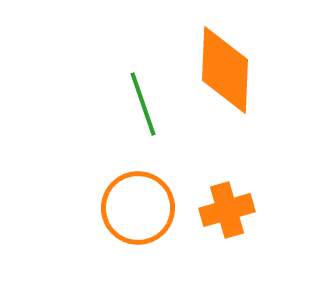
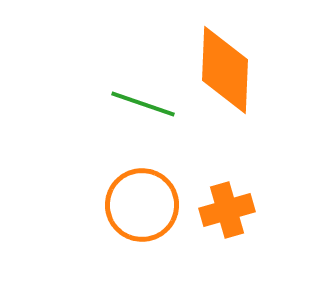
green line: rotated 52 degrees counterclockwise
orange circle: moved 4 px right, 3 px up
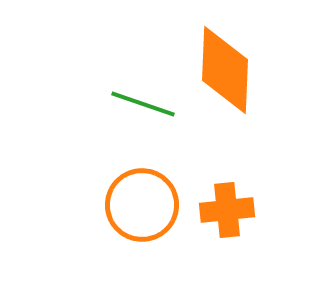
orange cross: rotated 10 degrees clockwise
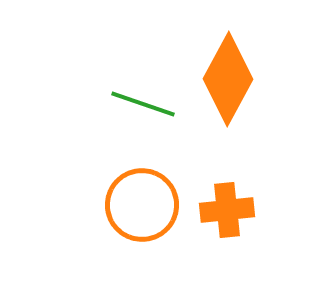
orange diamond: moved 3 px right, 9 px down; rotated 26 degrees clockwise
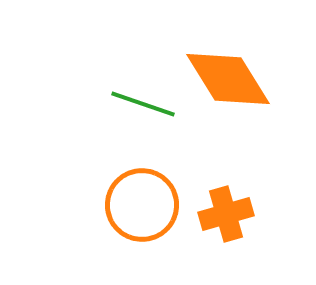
orange diamond: rotated 60 degrees counterclockwise
orange cross: moved 1 px left, 4 px down; rotated 10 degrees counterclockwise
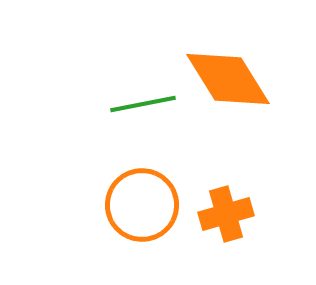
green line: rotated 30 degrees counterclockwise
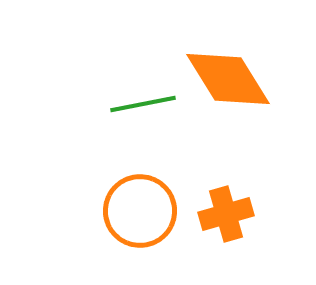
orange circle: moved 2 px left, 6 px down
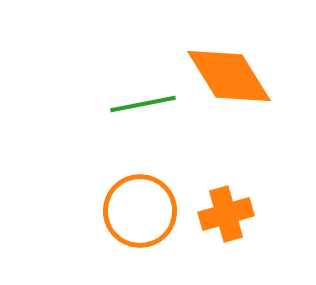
orange diamond: moved 1 px right, 3 px up
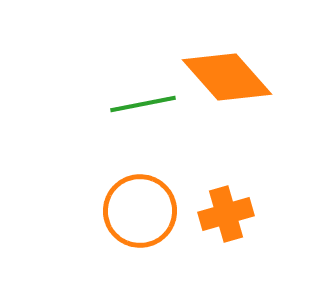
orange diamond: moved 2 px left, 1 px down; rotated 10 degrees counterclockwise
